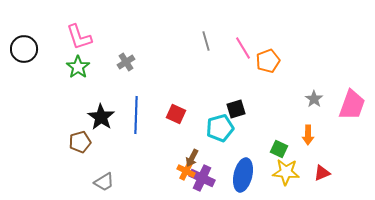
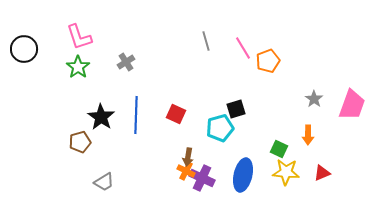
brown arrow: moved 4 px left, 1 px up; rotated 18 degrees counterclockwise
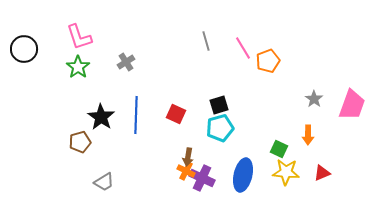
black square: moved 17 px left, 4 px up
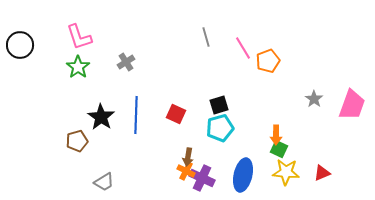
gray line: moved 4 px up
black circle: moved 4 px left, 4 px up
orange arrow: moved 32 px left
brown pentagon: moved 3 px left, 1 px up
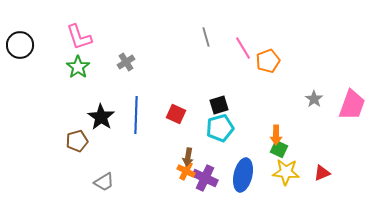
purple cross: moved 3 px right
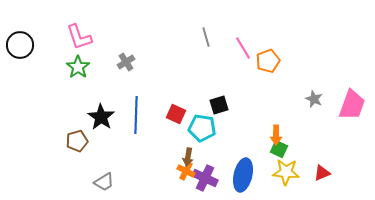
gray star: rotated 12 degrees counterclockwise
cyan pentagon: moved 18 px left; rotated 24 degrees clockwise
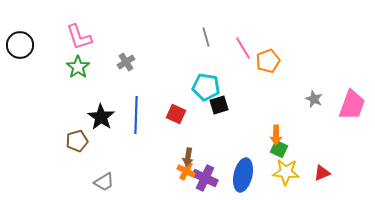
cyan pentagon: moved 4 px right, 41 px up
